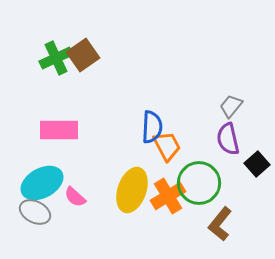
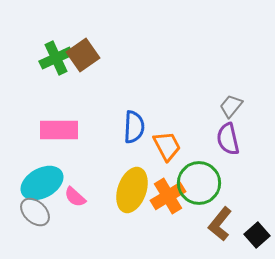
blue semicircle: moved 18 px left
black square: moved 71 px down
gray ellipse: rotated 16 degrees clockwise
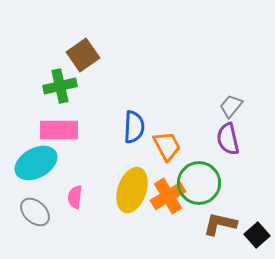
green cross: moved 4 px right, 28 px down; rotated 12 degrees clockwise
cyan ellipse: moved 6 px left, 20 px up
pink semicircle: rotated 55 degrees clockwise
brown L-shape: rotated 64 degrees clockwise
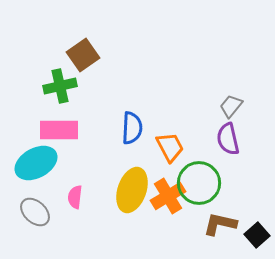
blue semicircle: moved 2 px left, 1 px down
orange trapezoid: moved 3 px right, 1 px down
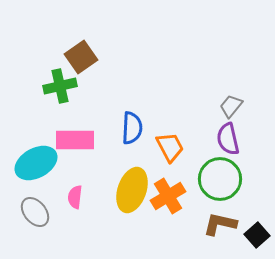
brown square: moved 2 px left, 2 px down
pink rectangle: moved 16 px right, 10 px down
green circle: moved 21 px right, 4 px up
gray ellipse: rotated 8 degrees clockwise
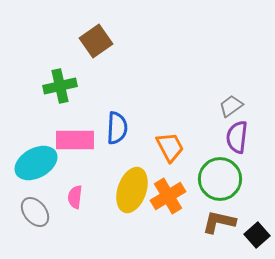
brown square: moved 15 px right, 16 px up
gray trapezoid: rotated 15 degrees clockwise
blue semicircle: moved 15 px left
purple semicircle: moved 9 px right, 2 px up; rotated 20 degrees clockwise
brown L-shape: moved 1 px left, 2 px up
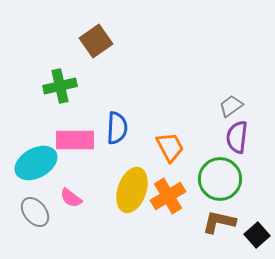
pink semicircle: moved 4 px left, 1 px down; rotated 60 degrees counterclockwise
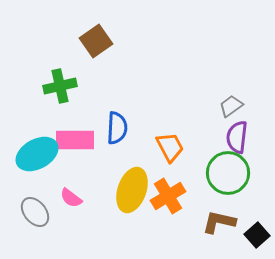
cyan ellipse: moved 1 px right, 9 px up
green circle: moved 8 px right, 6 px up
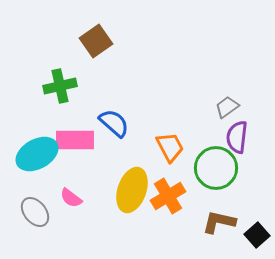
gray trapezoid: moved 4 px left, 1 px down
blue semicircle: moved 3 px left, 5 px up; rotated 52 degrees counterclockwise
green circle: moved 12 px left, 5 px up
